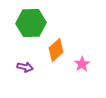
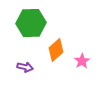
pink star: moved 3 px up
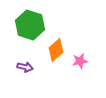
green hexagon: moved 1 px left, 2 px down; rotated 20 degrees clockwise
pink star: moved 2 px left; rotated 21 degrees clockwise
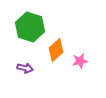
green hexagon: moved 2 px down
purple arrow: moved 1 px down
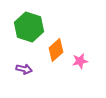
green hexagon: moved 1 px left
purple arrow: moved 1 px left, 1 px down
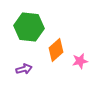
green hexagon: rotated 12 degrees counterclockwise
purple arrow: rotated 28 degrees counterclockwise
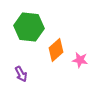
pink star: moved 1 px up; rotated 21 degrees clockwise
purple arrow: moved 3 px left, 5 px down; rotated 77 degrees clockwise
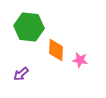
orange diamond: rotated 45 degrees counterclockwise
purple arrow: rotated 77 degrees clockwise
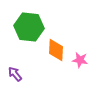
purple arrow: moved 6 px left; rotated 91 degrees clockwise
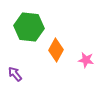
orange diamond: rotated 25 degrees clockwise
pink star: moved 6 px right
